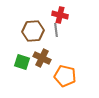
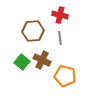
gray line: moved 4 px right, 8 px down
brown cross: moved 2 px down
green square: rotated 21 degrees clockwise
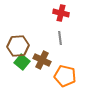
red cross: moved 1 px right, 2 px up
brown hexagon: moved 15 px left, 15 px down
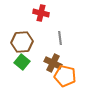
red cross: moved 20 px left
brown hexagon: moved 4 px right, 4 px up
brown cross: moved 11 px right, 3 px down
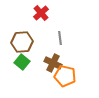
red cross: rotated 35 degrees clockwise
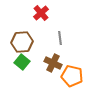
orange pentagon: moved 7 px right
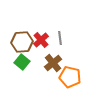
red cross: moved 27 px down
brown cross: rotated 24 degrees clockwise
orange pentagon: moved 2 px left, 1 px down
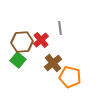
gray line: moved 10 px up
green square: moved 4 px left, 2 px up
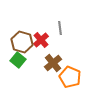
brown hexagon: rotated 20 degrees clockwise
orange pentagon: rotated 10 degrees clockwise
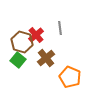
red cross: moved 5 px left, 5 px up
brown cross: moved 7 px left, 5 px up
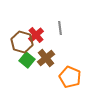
green square: moved 9 px right
